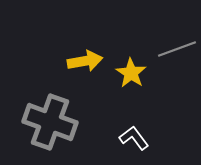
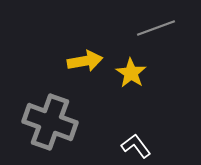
gray line: moved 21 px left, 21 px up
white L-shape: moved 2 px right, 8 px down
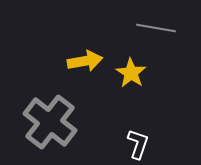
gray line: rotated 30 degrees clockwise
gray cross: rotated 18 degrees clockwise
white L-shape: moved 2 px right, 2 px up; rotated 56 degrees clockwise
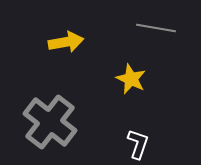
yellow arrow: moved 19 px left, 19 px up
yellow star: moved 6 px down; rotated 8 degrees counterclockwise
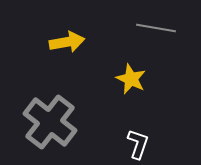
yellow arrow: moved 1 px right
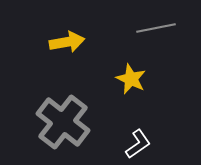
gray line: rotated 21 degrees counterclockwise
gray cross: moved 13 px right
white L-shape: rotated 36 degrees clockwise
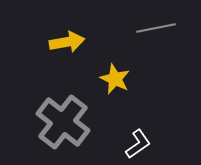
yellow star: moved 16 px left
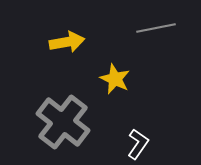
white L-shape: rotated 20 degrees counterclockwise
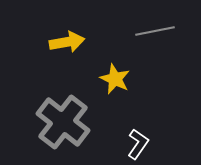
gray line: moved 1 px left, 3 px down
